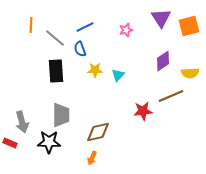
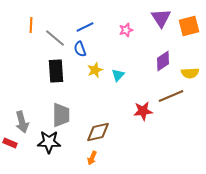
yellow star: rotated 21 degrees counterclockwise
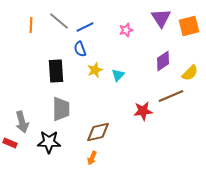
gray line: moved 4 px right, 17 px up
yellow semicircle: rotated 42 degrees counterclockwise
gray trapezoid: moved 6 px up
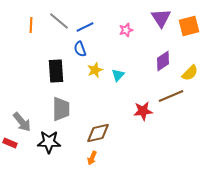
gray arrow: rotated 25 degrees counterclockwise
brown diamond: moved 1 px down
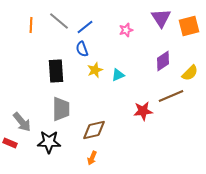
blue line: rotated 12 degrees counterclockwise
blue semicircle: moved 2 px right
cyan triangle: rotated 24 degrees clockwise
brown diamond: moved 4 px left, 3 px up
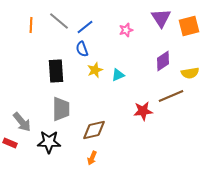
yellow semicircle: rotated 36 degrees clockwise
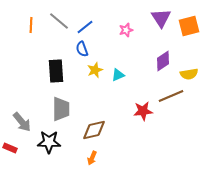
yellow semicircle: moved 1 px left, 1 px down
red rectangle: moved 5 px down
